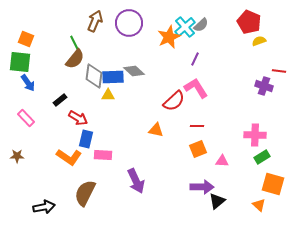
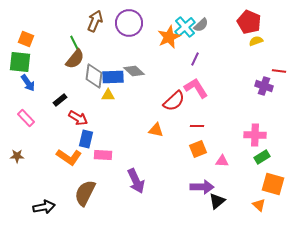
yellow semicircle at (259, 41): moved 3 px left
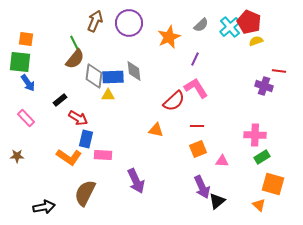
cyan cross at (185, 27): moved 45 px right
orange square at (26, 39): rotated 14 degrees counterclockwise
gray diamond at (134, 71): rotated 40 degrees clockwise
purple arrow at (202, 187): rotated 65 degrees clockwise
